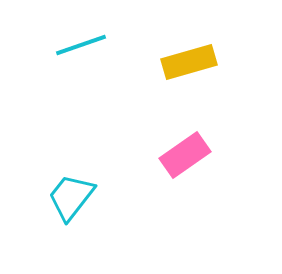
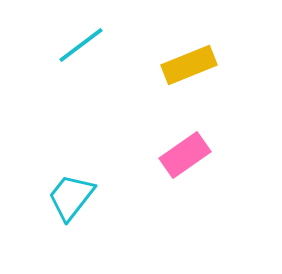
cyan line: rotated 18 degrees counterclockwise
yellow rectangle: moved 3 px down; rotated 6 degrees counterclockwise
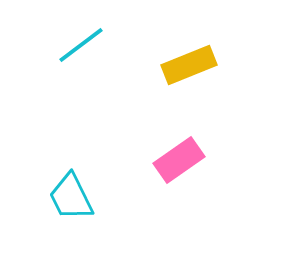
pink rectangle: moved 6 px left, 5 px down
cyan trapezoid: rotated 64 degrees counterclockwise
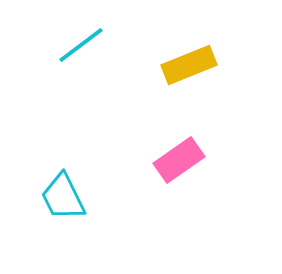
cyan trapezoid: moved 8 px left
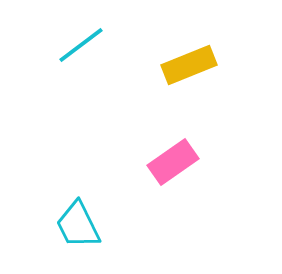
pink rectangle: moved 6 px left, 2 px down
cyan trapezoid: moved 15 px right, 28 px down
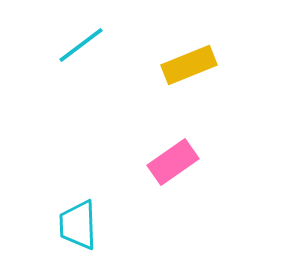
cyan trapezoid: rotated 24 degrees clockwise
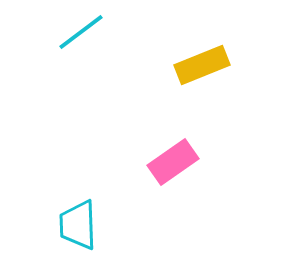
cyan line: moved 13 px up
yellow rectangle: moved 13 px right
